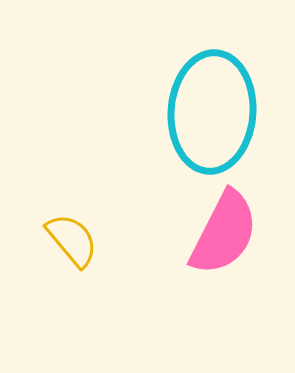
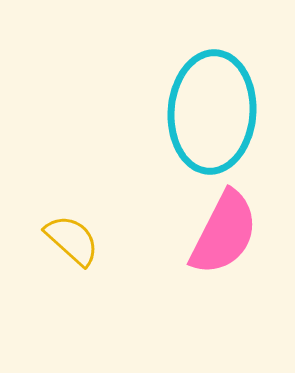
yellow semicircle: rotated 8 degrees counterclockwise
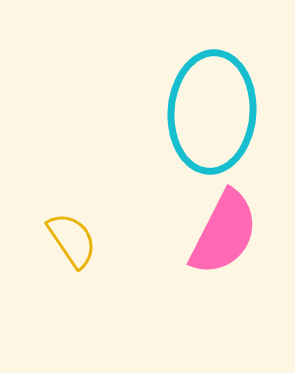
yellow semicircle: rotated 14 degrees clockwise
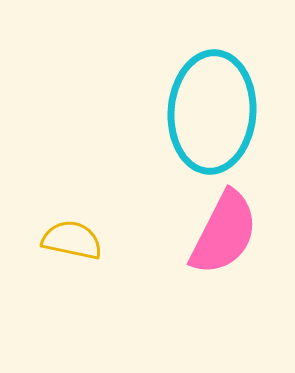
yellow semicircle: rotated 44 degrees counterclockwise
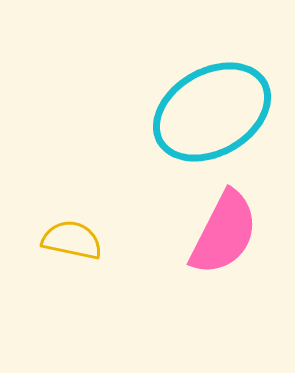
cyan ellipse: rotated 56 degrees clockwise
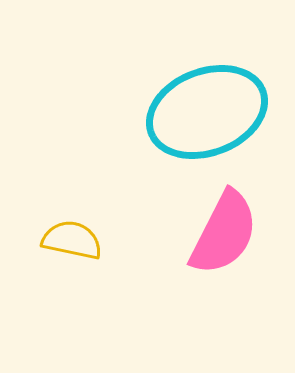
cyan ellipse: moved 5 px left; rotated 9 degrees clockwise
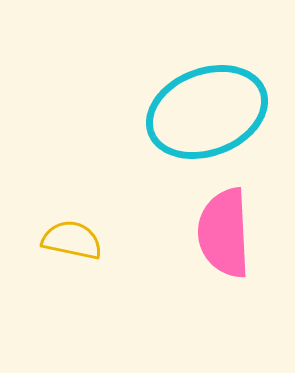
pink semicircle: rotated 150 degrees clockwise
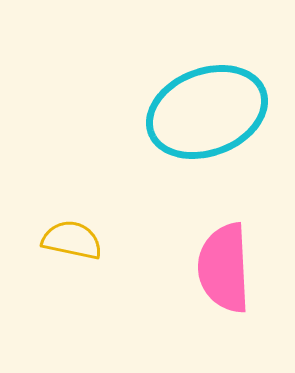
pink semicircle: moved 35 px down
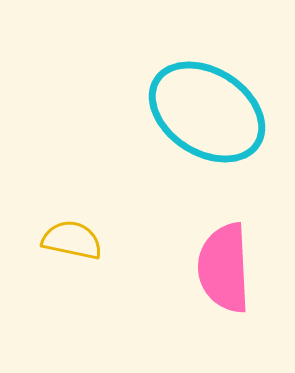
cyan ellipse: rotated 54 degrees clockwise
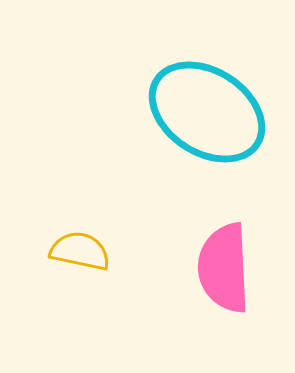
yellow semicircle: moved 8 px right, 11 px down
